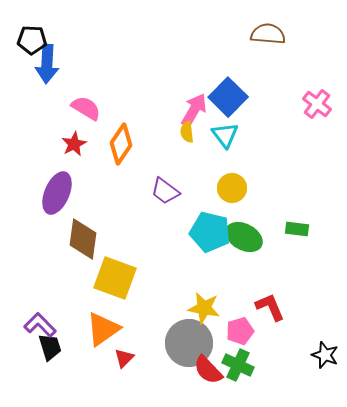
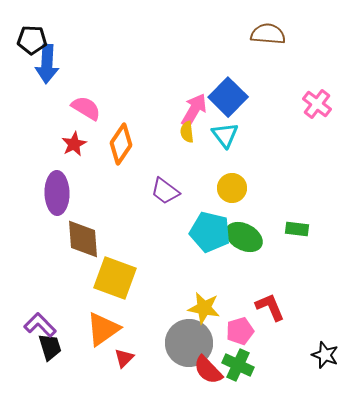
purple ellipse: rotated 24 degrees counterclockwise
brown diamond: rotated 12 degrees counterclockwise
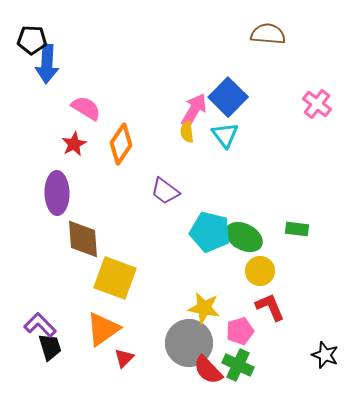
yellow circle: moved 28 px right, 83 px down
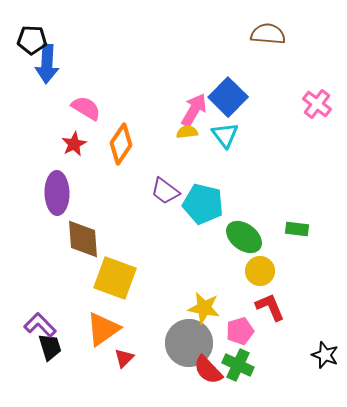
yellow semicircle: rotated 90 degrees clockwise
cyan pentagon: moved 7 px left, 28 px up
green ellipse: rotated 9 degrees clockwise
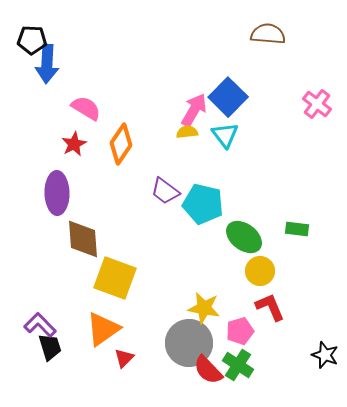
green cross: rotated 8 degrees clockwise
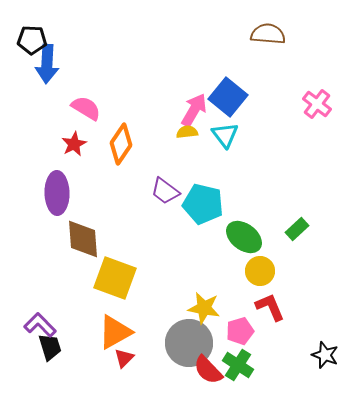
blue square: rotated 6 degrees counterclockwise
green rectangle: rotated 50 degrees counterclockwise
orange triangle: moved 12 px right, 3 px down; rotated 6 degrees clockwise
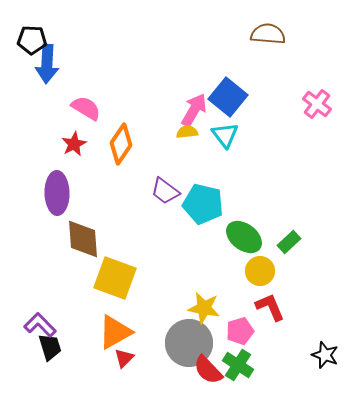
green rectangle: moved 8 px left, 13 px down
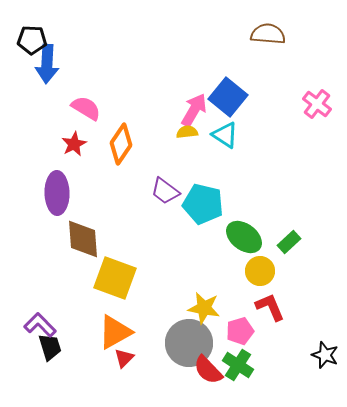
cyan triangle: rotated 20 degrees counterclockwise
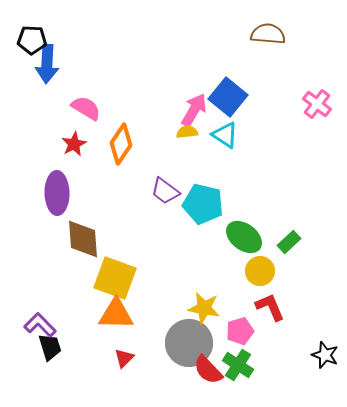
orange triangle: moved 1 px right, 18 px up; rotated 30 degrees clockwise
